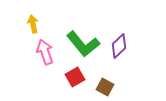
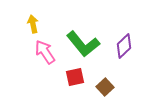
purple diamond: moved 5 px right
pink arrow: rotated 15 degrees counterclockwise
red square: rotated 18 degrees clockwise
brown square: rotated 18 degrees clockwise
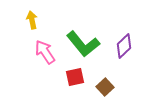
yellow arrow: moved 1 px left, 4 px up
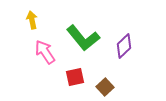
green L-shape: moved 6 px up
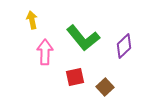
pink arrow: rotated 35 degrees clockwise
